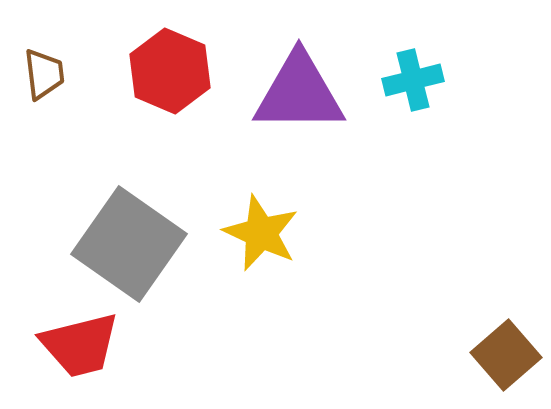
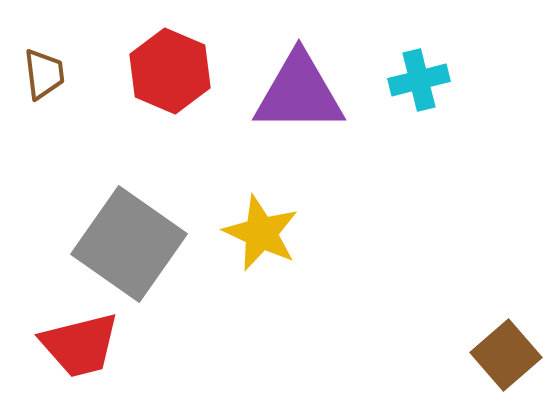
cyan cross: moved 6 px right
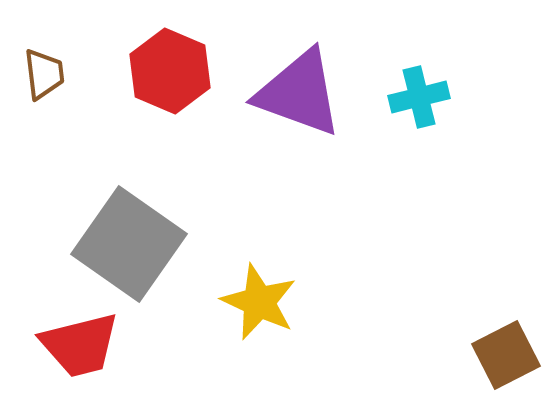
cyan cross: moved 17 px down
purple triangle: rotated 20 degrees clockwise
yellow star: moved 2 px left, 69 px down
brown square: rotated 14 degrees clockwise
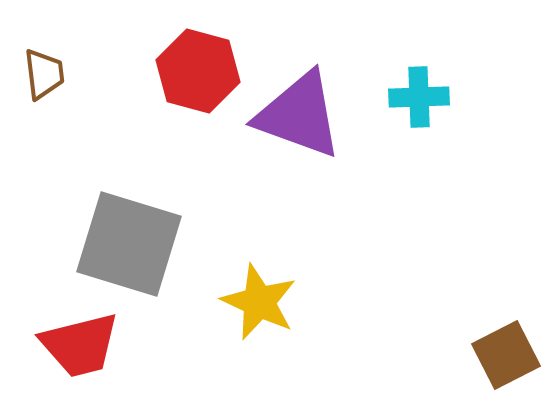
red hexagon: moved 28 px right; rotated 8 degrees counterclockwise
purple triangle: moved 22 px down
cyan cross: rotated 12 degrees clockwise
gray square: rotated 18 degrees counterclockwise
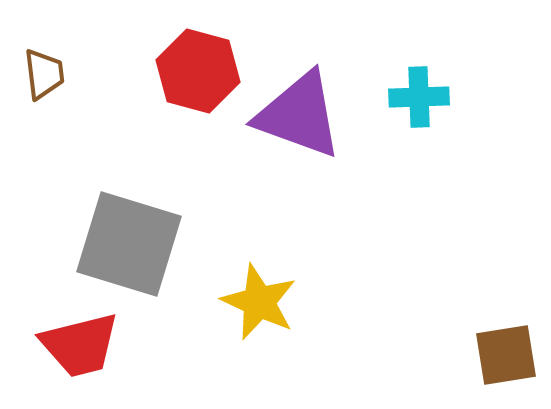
brown square: rotated 18 degrees clockwise
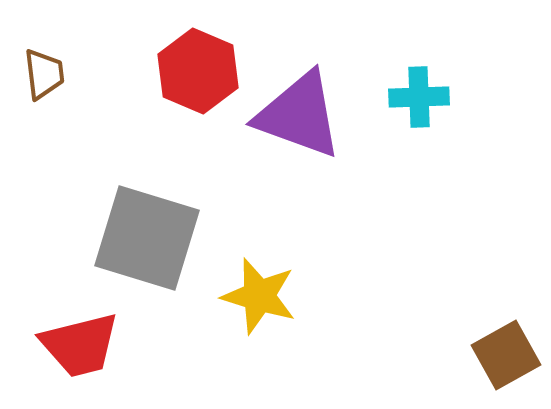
red hexagon: rotated 8 degrees clockwise
gray square: moved 18 px right, 6 px up
yellow star: moved 6 px up; rotated 8 degrees counterclockwise
brown square: rotated 20 degrees counterclockwise
